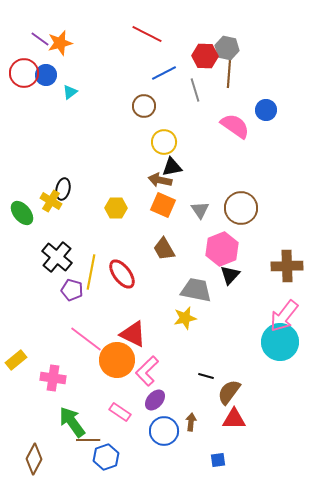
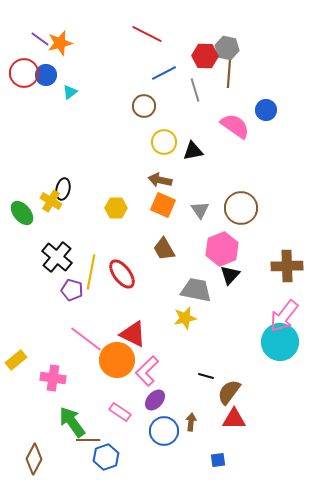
black triangle at (172, 167): moved 21 px right, 16 px up
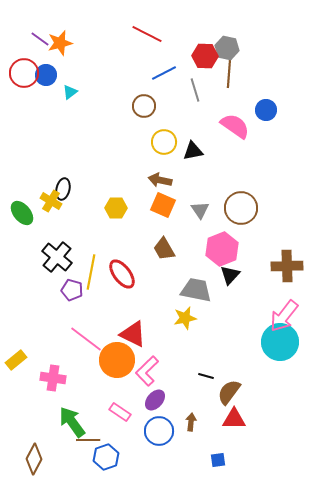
blue circle at (164, 431): moved 5 px left
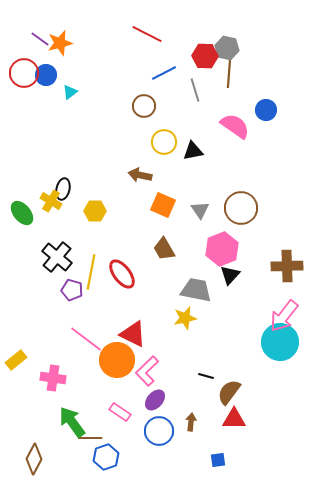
brown arrow at (160, 180): moved 20 px left, 5 px up
yellow hexagon at (116, 208): moved 21 px left, 3 px down
brown line at (88, 440): moved 2 px right, 2 px up
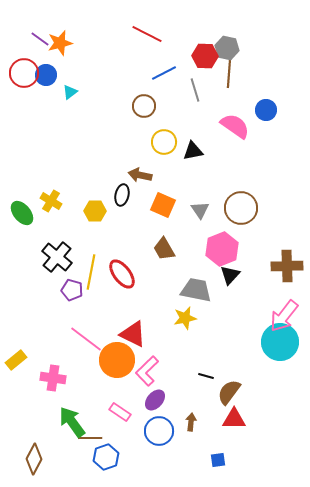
black ellipse at (63, 189): moved 59 px right, 6 px down
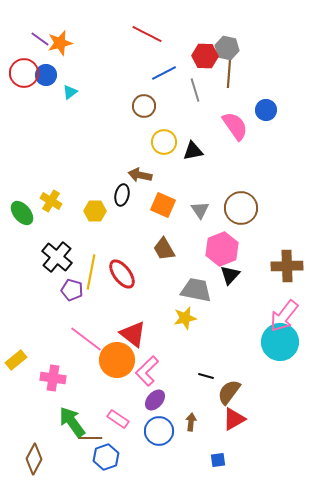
pink semicircle at (235, 126): rotated 20 degrees clockwise
red triangle at (133, 334): rotated 12 degrees clockwise
pink rectangle at (120, 412): moved 2 px left, 7 px down
red triangle at (234, 419): rotated 30 degrees counterclockwise
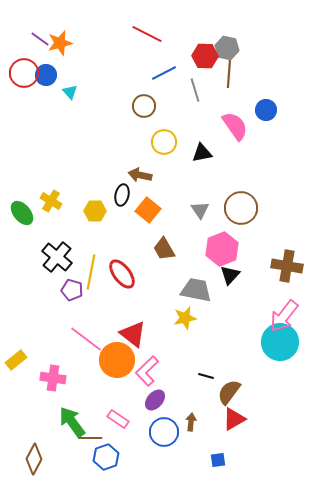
cyan triangle at (70, 92): rotated 35 degrees counterclockwise
black triangle at (193, 151): moved 9 px right, 2 px down
orange square at (163, 205): moved 15 px left, 5 px down; rotated 15 degrees clockwise
brown cross at (287, 266): rotated 12 degrees clockwise
blue circle at (159, 431): moved 5 px right, 1 px down
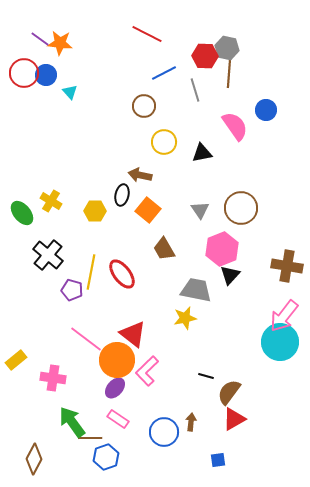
orange star at (60, 43): rotated 20 degrees clockwise
black cross at (57, 257): moved 9 px left, 2 px up
purple ellipse at (155, 400): moved 40 px left, 12 px up
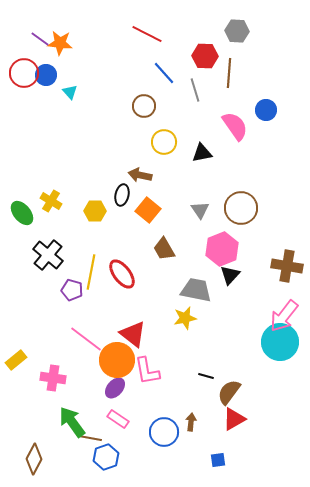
gray hexagon at (227, 48): moved 10 px right, 17 px up; rotated 10 degrees counterclockwise
blue line at (164, 73): rotated 75 degrees clockwise
pink L-shape at (147, 371): rotated 56 degrees counterclockwise
brown line at (90, 438): rotated 10 degrees clockwise
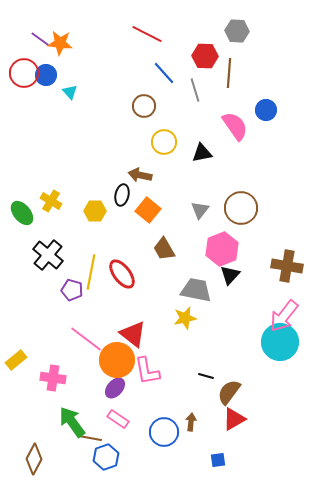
gray triangle at (200, 210): rotated 12 degrees clockwise
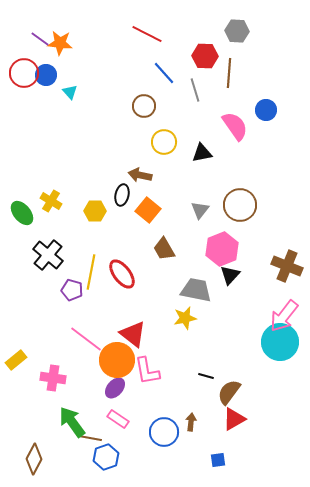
brown circle at (241, 208): moved 1 px left, 3 px up
brown cross at (287, 266): rotated 12 degrees clockwise
